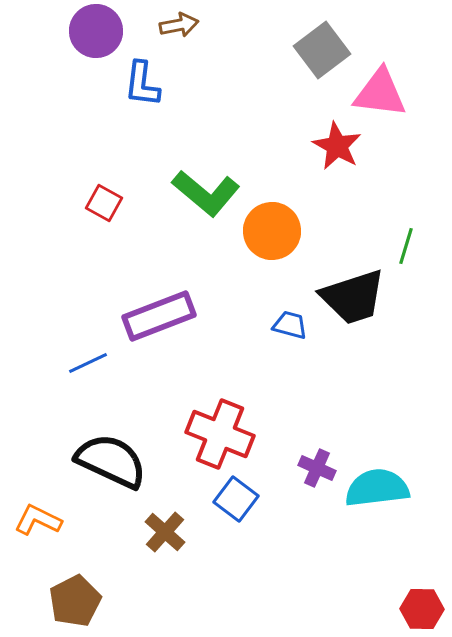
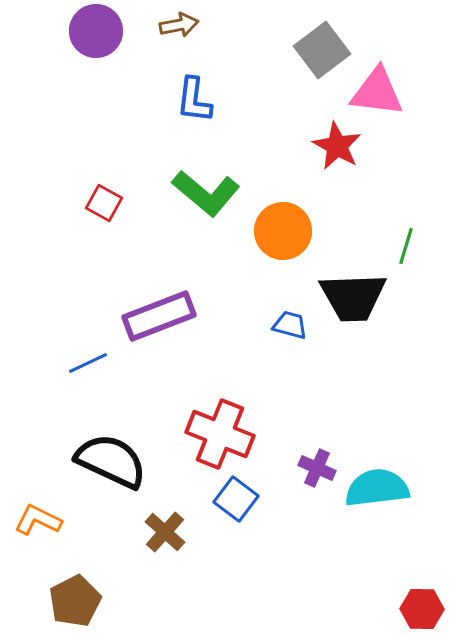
blue L-shape: moved 52 px right, 16 px down
pink triangle: moved 3 px left, 1 px up
orange circle: moved 11 px right
black trapezoid: rotated 16 degrees clockwise
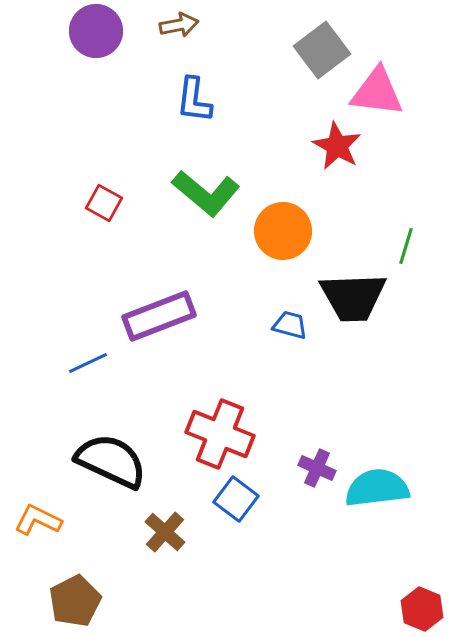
red hexagon: rotated 21 degrees clockwise
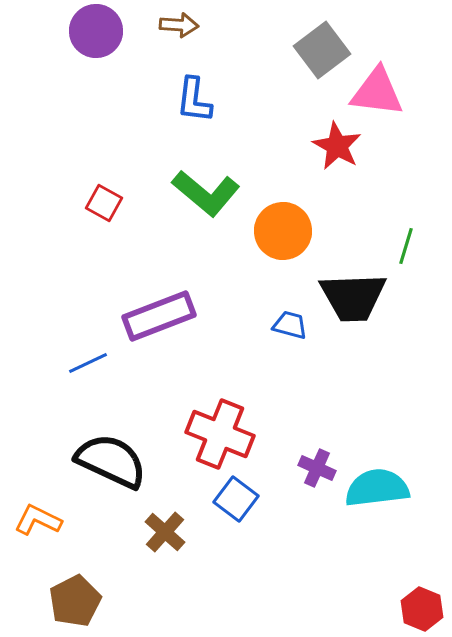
brown arrow: rotated 15 degrees clockwise
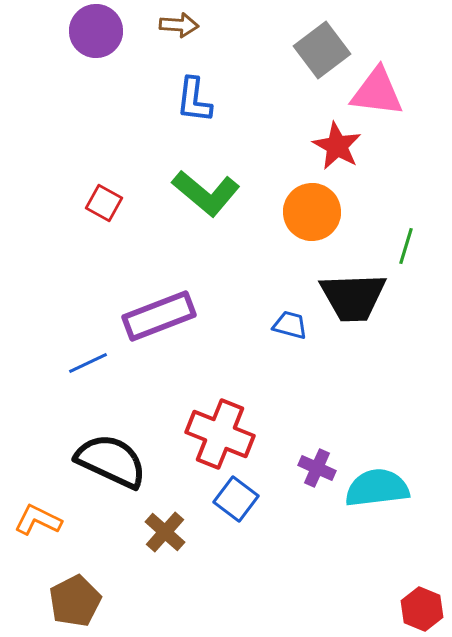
orange circle: moved 29 px right, 19 px up
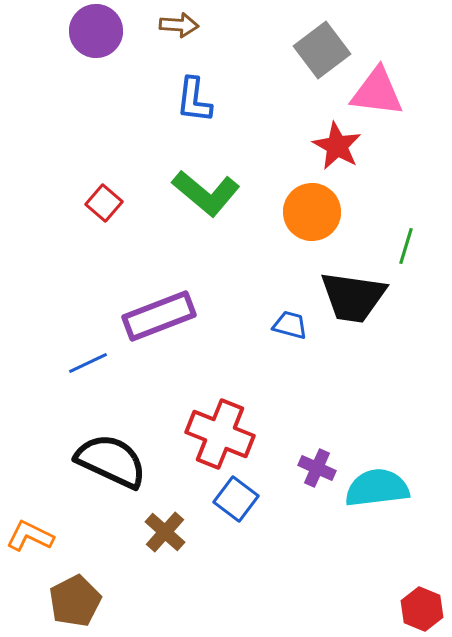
red square: rotated 12 degrees clockwise
black trapezoid: rotated 10 degrees clockwise
orange L-shape: moved 8 px left, 16 px down
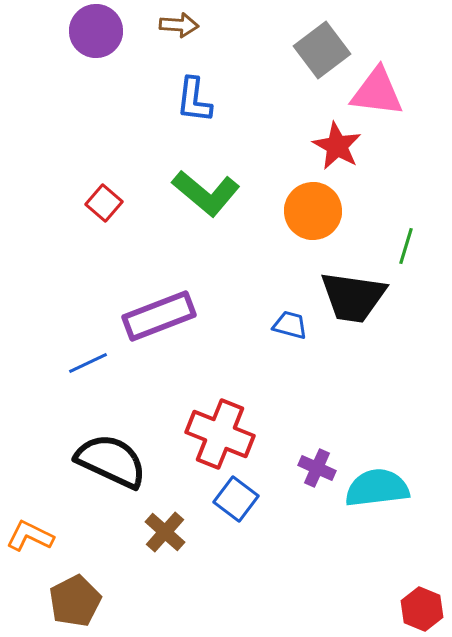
orange circle: moved 1 px right, 1 px up
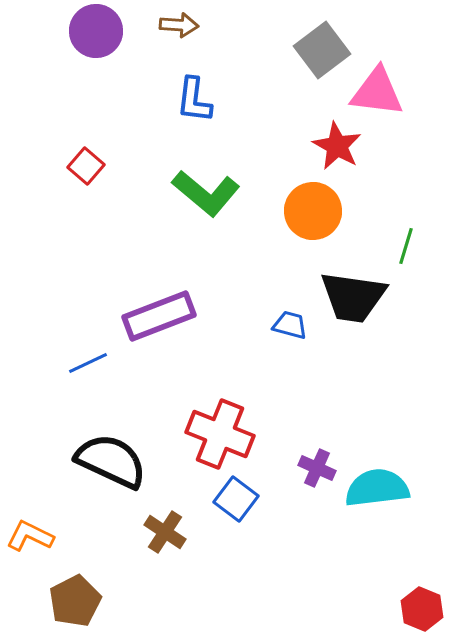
red square: moved 18 px left, 37 px up
brown cross: rotated 9 degrees counterclockwise
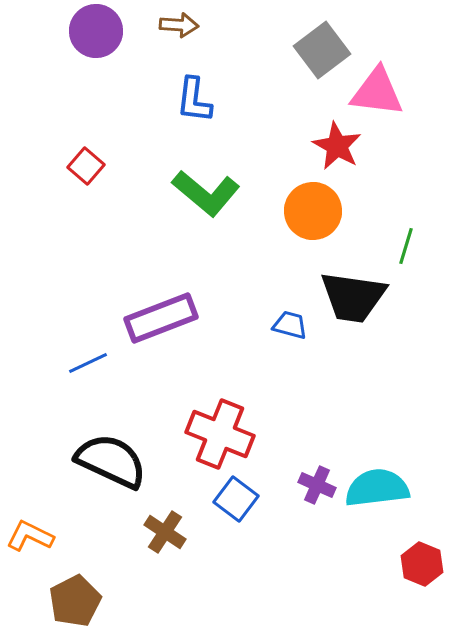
purple rectangle: moved 2 px right, 2 px down
purple cross: moved 17 px down
red hexagon: moved 45 px up
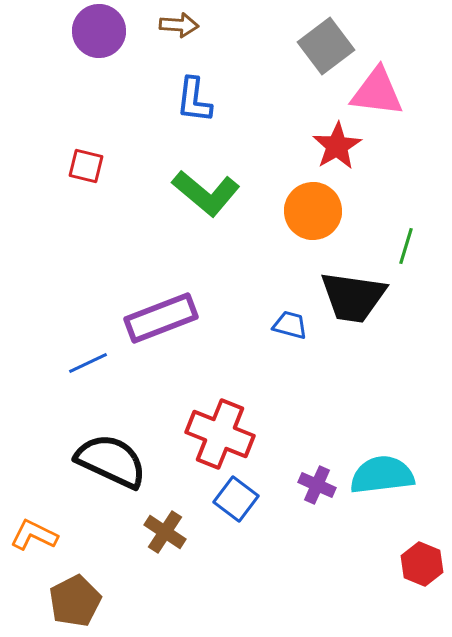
purple circle: moved 3 px right
gray square: moved 4 px right, 4 px up
red star: rotated 12 degrees clockwise
red square: rotated 27 degrees counterclockwise
cyan semicircle: moved 5 px right, 13 px up
orange L-shape: moved 4 px right, 1 px up
